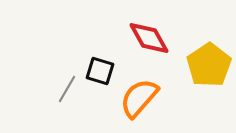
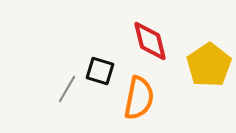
red diamond: moved 1 px right, 3 px down; rotated 15 degrees clockwise
orange semicircle: rotated 150 degrees clockwise
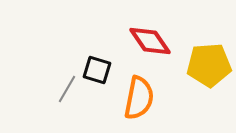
red diamond: rotated 21 degrees counterclockwise
yellow pentagon: rotated 30 degrees clockwise
black square: moved 3 px left, 1 px up
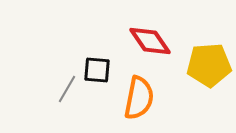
black square: rotated 12 degrees counterclockwise
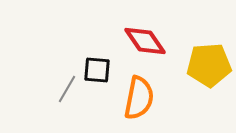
red diamond: moved 5 px left
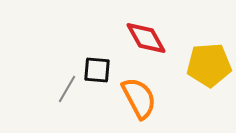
red diamond: moved 1 px right, 3 px up; rotated 6 degrees clockwise
orange semicircle: rotated 39 degrees counterclockwise
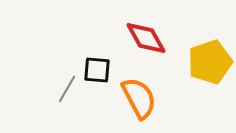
yellow pentagon: moved 1 px right, 3 px up; rotated 15 degrees counterclockwise
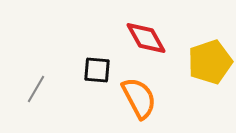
gray line: moved 31 px left
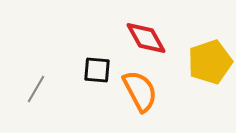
orange semicircle: moved 1 px right, 7 px up
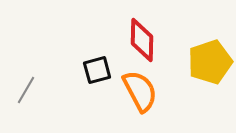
red diamond: moved 4 px left, 2 px down; rotated 30 degrees clockwise
black square: rotated 20 degrees counterclockwise
gray line: moved 10 px left, 1 px down
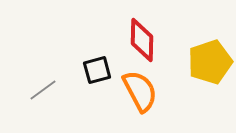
gray line: moved 17 px right; rotated 24 degrees clockwise
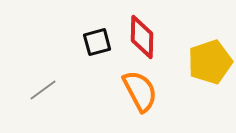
red diamond: moved 3 px up
black square: moved 28 px up
